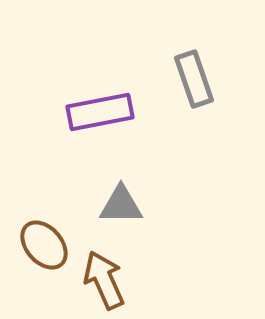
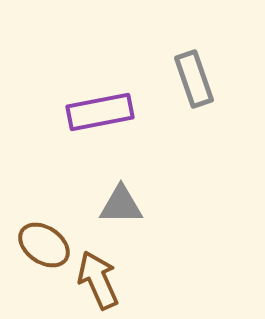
brown ellipse: rotated 15 degrees counterclockwise
brown arrow: moved 6 px left
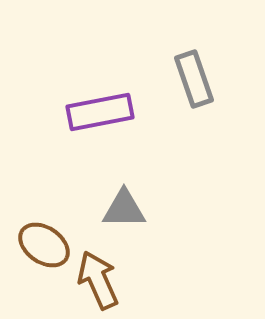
gray triangle: moved 3 px right, 4 px down
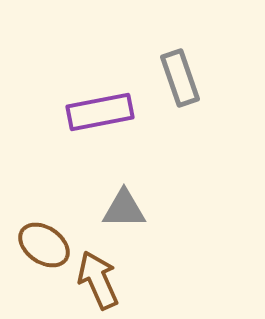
gray rectangle: moved 14 px left, 1 px up
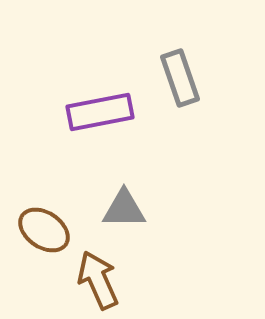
brown ellipse: moved 15 px up
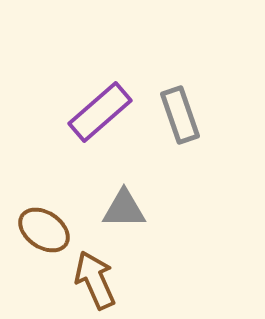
gray rectangle: moved 37 px down
purple rectangle: rotated 30 degrees counterclockwise
brown arrow: moved 3 px left
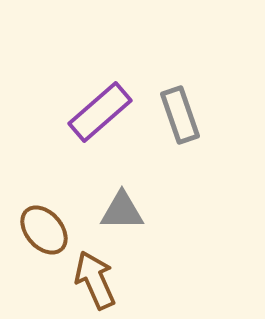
gray triangle: moved 2 px left, 2 px down
brown ellipse: rotated 15 degrees clockwise
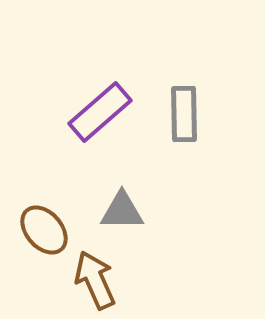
gray rectangle: moved 4 px right, 1 px up; rotated 18 degrees clockwise
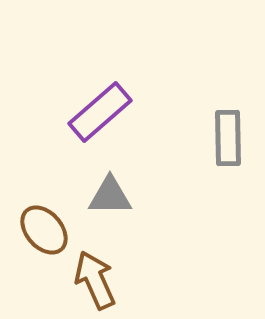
gray rectangle: moved 44 px right, 24 px down
gray triangle: moved 12 px left, 15 px up
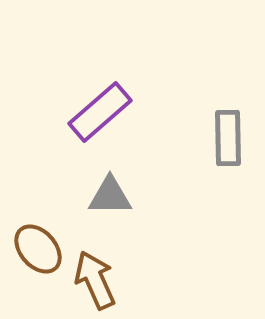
brown ellipse: moved 6 px left, 19 px down
